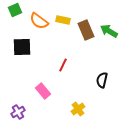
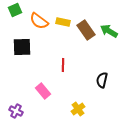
yellow rectangle: moved 2 px down
brown rectangle: rotated 12 degrees counterclockwise
red line: rotated 24 degrees counterclockwise
purple cross: moved 2 px left, 1 px up; rotated 32 degrees counterclockwise
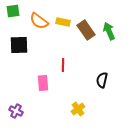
green square: moved 2 px left, 1 px down; rotated 16 degrees clockwise
green arrow: rotated 36 degrees clockwise
black square: moved 3 px left, 2 px up
pink rectangle: moved 8 px up; rotated 35 degrees clockwise
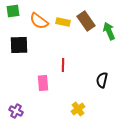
brown rectangle: moved 9 px up
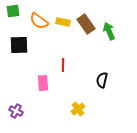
brown rectangle: moved 3 px down
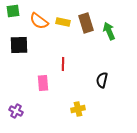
brown rectangle: moved 1 px up; rotated 18 degrees clockwise
red line: moved 1 px up
yellow cross: rotated 24 degrees clockwise
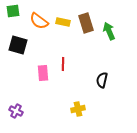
black square: moved 1 px left; rotated 18 degrees clockwise
pink rectangle: moved 10 px up
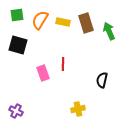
green square: moved 4 px right, 4 px down
orange semicircle: moved 1 px right, 1 px up; rotated 84 degrees clockwise
pink rectangle: rotated 14 degrees counterclockwise
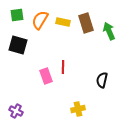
red line: moved 3 px down
pink rectangle: moved 3 px right, 3 px down
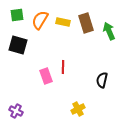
yellow cross: rotated 16 degrees counterclockwise
